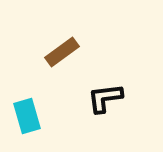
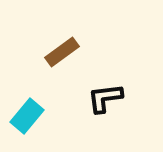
cyan rectangle: rotated 56 degrees clockwise
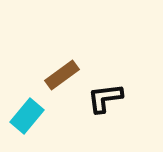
brown rectangle: moved 23 px down
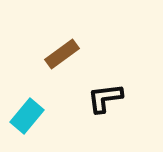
brown rectangle: moved 21 px up
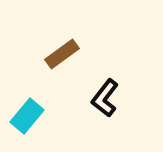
black L-shape: rotated 45 degrees counterclockwise
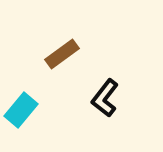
cyan rectangle: moved 6 px left, 6 px up
